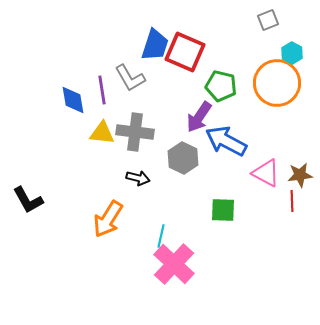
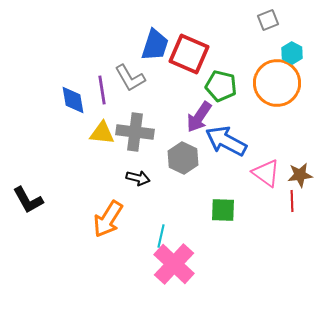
red square: moved 4 px right, 2 px down
pink triangle: rotated 8 degrees clockwise
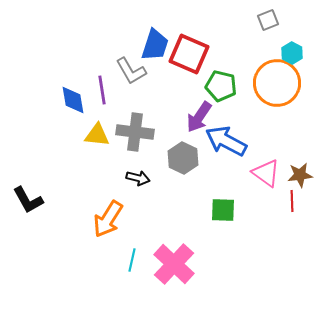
gray L-shape: moved 1 px right, 7 px up
yellow triangle: moved 5 px left, 2 px down
cyan line: moved 29 px left, 24 px down
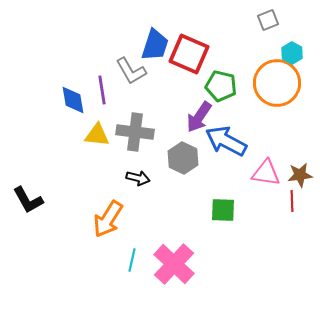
pink triangle: rotated 28 degrees counterclockwise
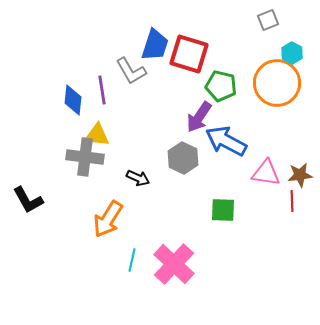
red square: rotated 6 degrees counterclockwise
blue diamond: rotated 16 degrees clockwise
gray cross: moved 50 px left, 25 px down
black arrow: rotated 10 degrees clockwise
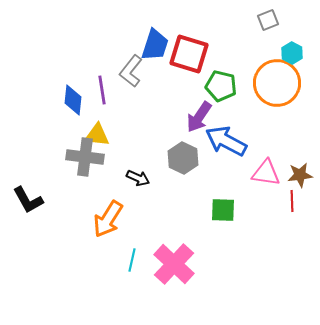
gray L-shape: rotated 68 degrees clockwise
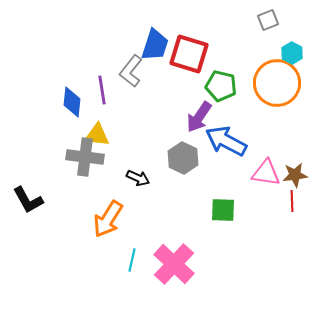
blue diamond: moved 1 px left, 2 px down
brown star: moved 5 px left
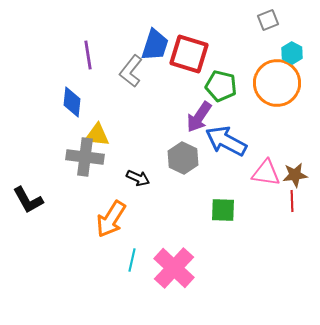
purple line: moved 14 px left, 35 px up
orange arrow: moved 3 px right
pink cross: moved 4 px down
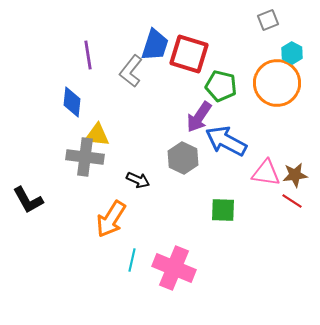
black arrow: moved 2 px down
red line: rotated 55 degrees counterclockwise
pink cross: rotated 21 degrees counterclockwise
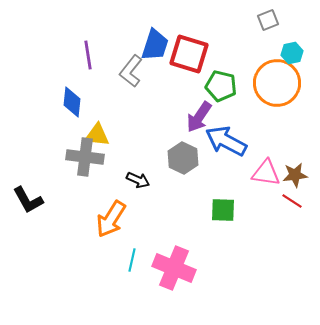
cyan hexagon: rotated 20 degrees clockwise
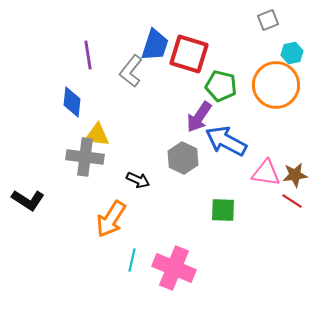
orange circle: moved 1 px left, 2 px down
black L-shape: rotated 28 degrees counterclockwise
